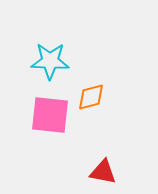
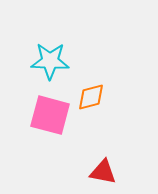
pink square: rotated 9 degrees clockwise
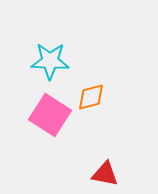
pink square: rotated 18 degrees clockwise
red triangle: moved 2 px right, 2 px down
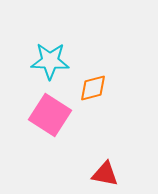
orange diamond: moved 2 px right, 9 px up
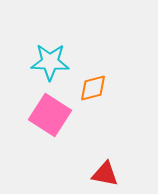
cyan star: moved 1 px down
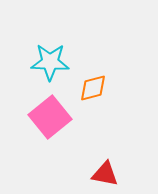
pink square: moved 2 px down; rotated 18 degrees clockwise
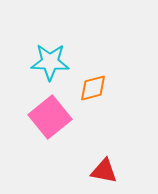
red triangle: moved 1 px left, 3 px up
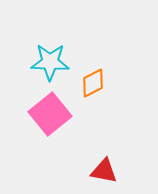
orange diamond: moved 5 px up; rotated 12 degrees counterclockwise
pink square: moved 3 px up
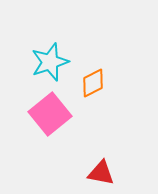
cyan star: rotated 21 degrees counterclockwise
red triangle: moved 3 px left, 2 px down
